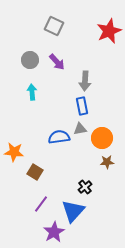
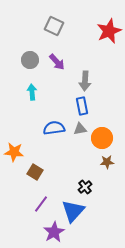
blue semicircle: moved 5 px left, 9 px up
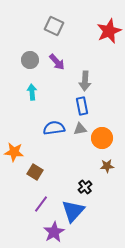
brown star: moved 4 px down
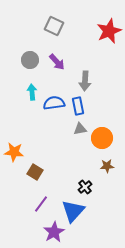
blue rectangle: moved 4 px left
blue semicircle: moved 25 px up
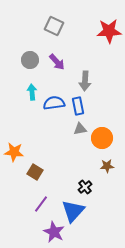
red star: rotated 20 degrees clockwise
purple star: rotated 15 degrees counterclockwise
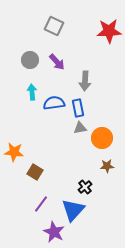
blue rectangle: moved 2 px down
gray triangle: moved 1 px up
blue triangle: moved 1 px up
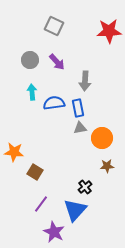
blue triangle: moved 2 px right
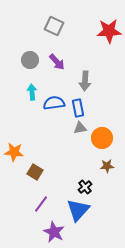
blue triangle: moved 3 px right
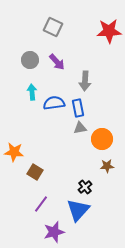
gray square: moved 1 px left, 1 px down
orange circle: moved 1 px down
purple star: rotated 30 degrees clockwise
